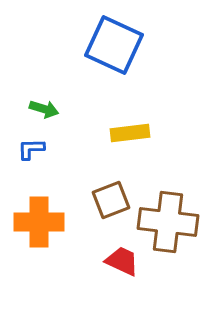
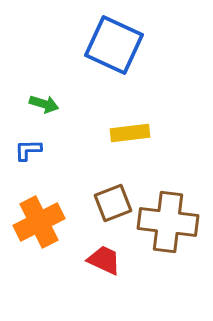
green arrow: moved 5 px up
blue L-shape: moved 3 px left, 1 px down
brown square: moved 2 px right, 3 px down
orange cross: rotated 27 degrees counterclockwise
red trapezoid: moved 18 px left, 1 px up
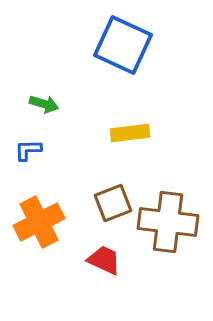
blue square: moved 9 px right
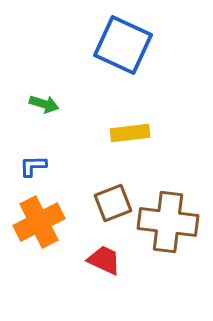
blue L-shape: moved 5 px right, 16 px down
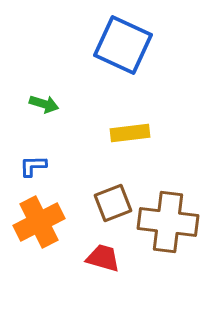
red trapezoid: moved 1 px left, 2 px up; rotated 9 degrees counterclockwise
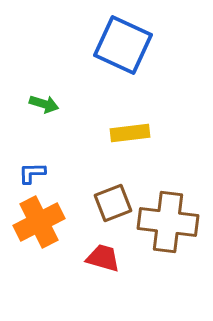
blue L-shape: moved 1 px left, 7 px down
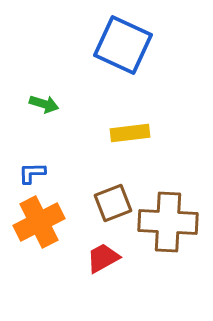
brown cross: rotated 4 degrees counterclockwise
red trapezoid: rotated 45 degrees counterclockwise
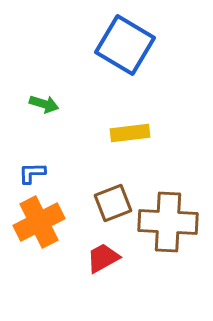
blue square: moved 2 px right; rotated 6 degrees clockwise
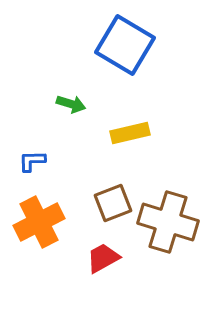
green arrow: moved 27 px right
yellow rectangle: rotated 6 degrees counterclockwise
blue L-shape: moved 12 px up
brown cross: rotated 14 degrees clockwise
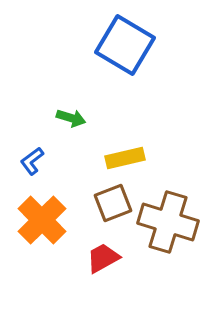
green arrow: moved 14 px down
yellow rectangle: moved 5 px left, 25 px down
blue L-shape: rotated 36 degrees counterclockwise
orange cross: moved 3 px right, 2 px up; rotated 18 degrees counterclockwise
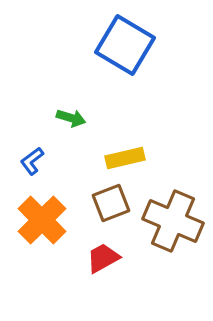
brown square: moved 2 px left
brown cross: moved 5 px right, 1 px up; rotated 6 degrees clockwise
